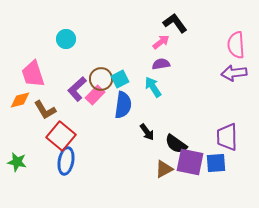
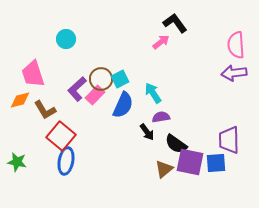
purple semicircle: moved 53 px down
cyan arrow: moved 6 px down
blue semicircle: rotated 16 degrees clockwise
purple trapezoid: moved 2 px right, 3 px down
brown triangle: rotated 12 degrees counterclockwise
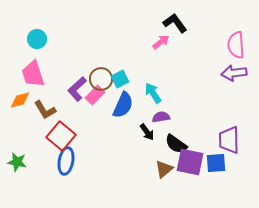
cyan circle: moved 29 px left
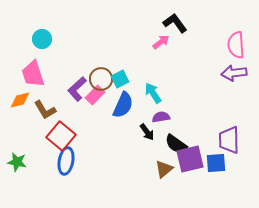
cyan circle: moved 5 px right
purple square: moved 3 px up; rotated 24 degrees counterclockwise
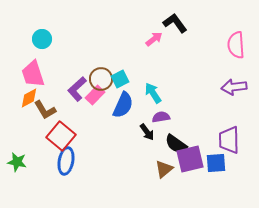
pink arrow: moved 7 px left, 3 px up
purple arrow: moved 14 px down
orange diamond: moved 9 px right, 2 px up; rotated 15 degrees counterclockwise
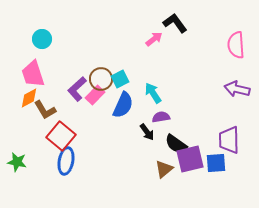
purple arrow: moved 3 px right, 2 px down; rotated 20 degrees clockwise
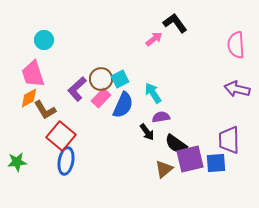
cyan circle: moved 2 px right, 1 px down
pink rectangle: moved 6 px right, 3 px down
green star: rotated 18 degrees counterclockwise
